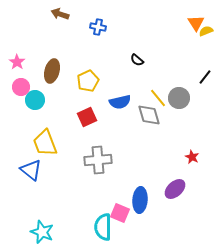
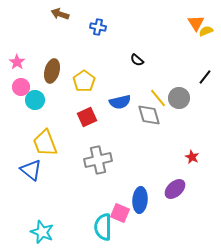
yellow pentagon: moved 4 px left; rotated 10 degrees counterclockwise
gray cross: rotated 8 degrees counterclockwise
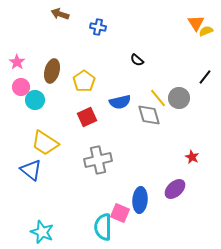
yellow trapezoid: rotated 36 degrees counterclockwise
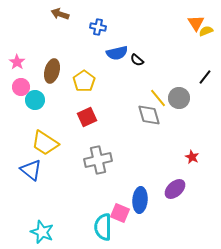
blue semicircle: moved 3 px left, 49 px up
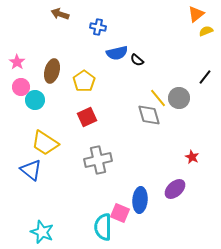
orange triangle: moved 9 px up; rotated 24 degrees clockwise
